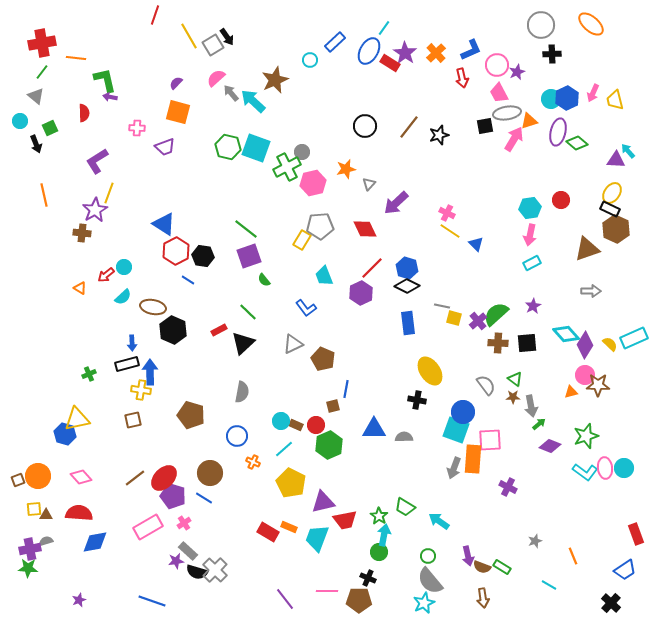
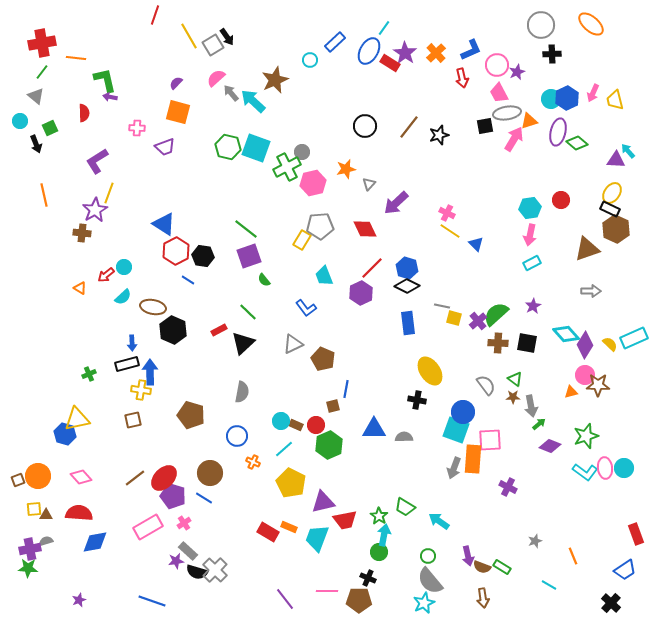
black square at (527, 343): rotated 15 degrees clockwise
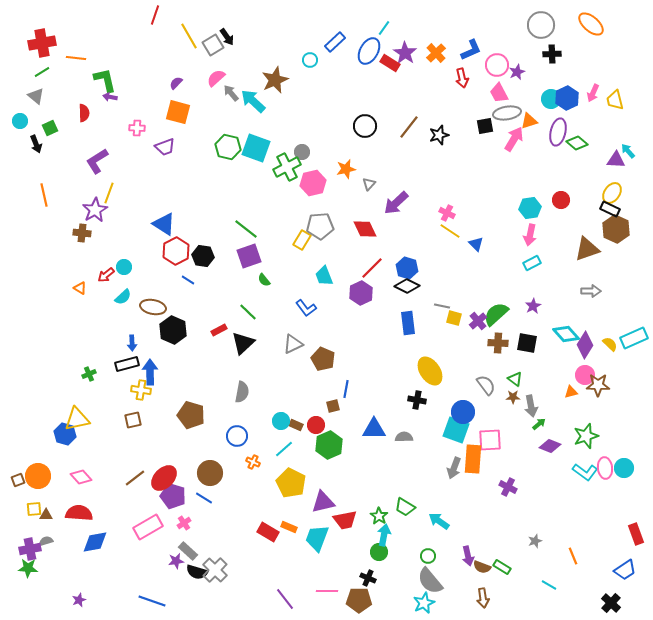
green line at (42, 72): rotated 21 degrees clockwise
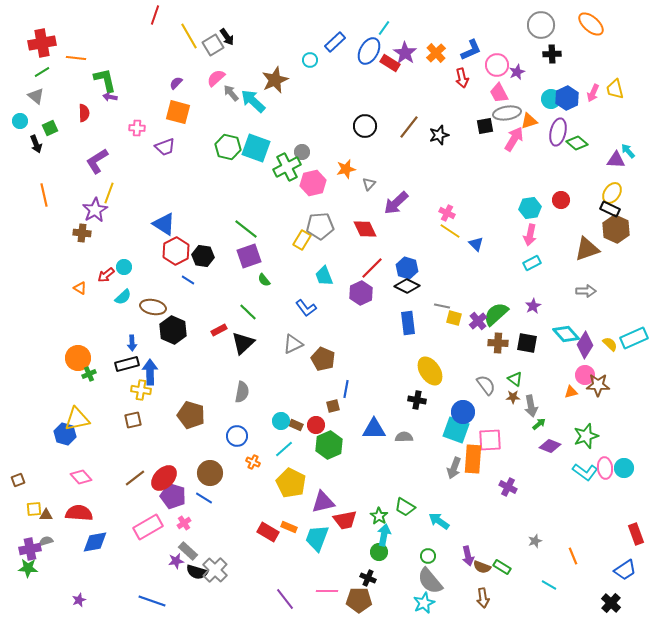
yellow trapezoid at (615, 100): moved 11 px up
gray arrow at (591, 291): moved 5 px left
orange circle at (38, 476): moved 40 px right, 118 px up
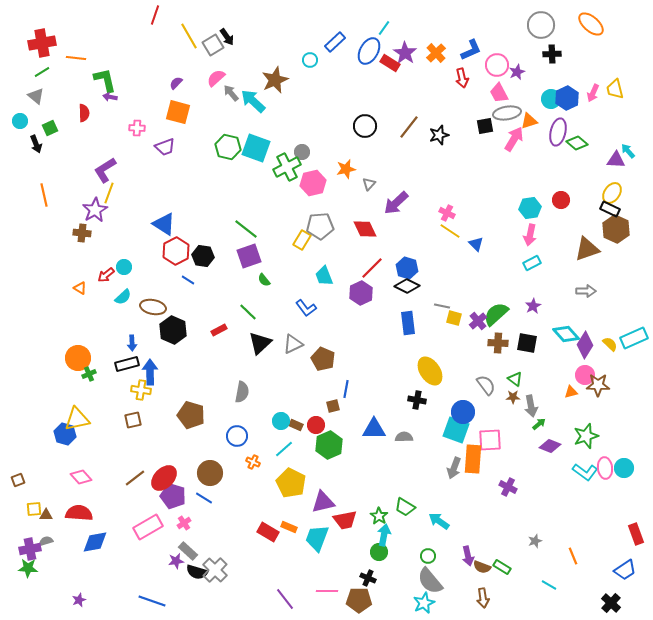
purple L-shape at (97, 161): moved 8 px right, 9 px down
black triangle at (243, 343): moved 17 px right
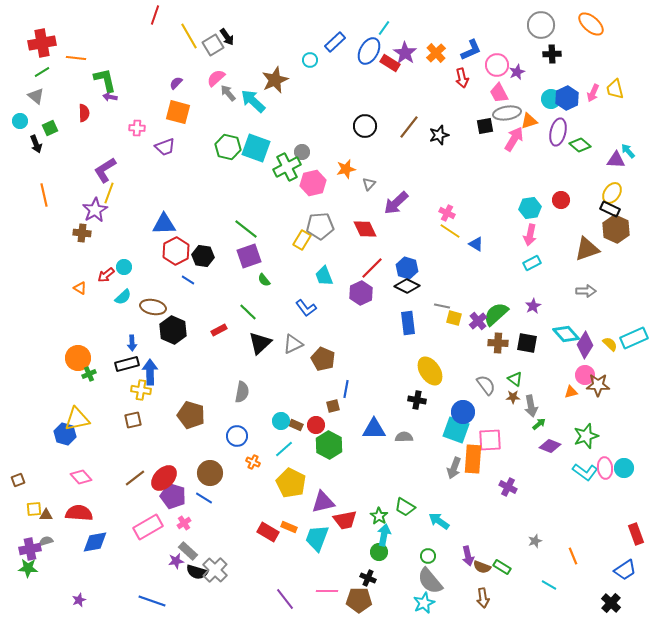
gray arrow at (231, 93): moved 3 px left
green diamond at (577, 143): moved 3 px right, 2 px down
blue triangle at (164, 224): rotated 35 degrees counterclockwise
blue triangle at (476, 244): rotated 14 degrees counterclockwise
green hexagon at (329, 445): rotated 8 degrees counterclockwise
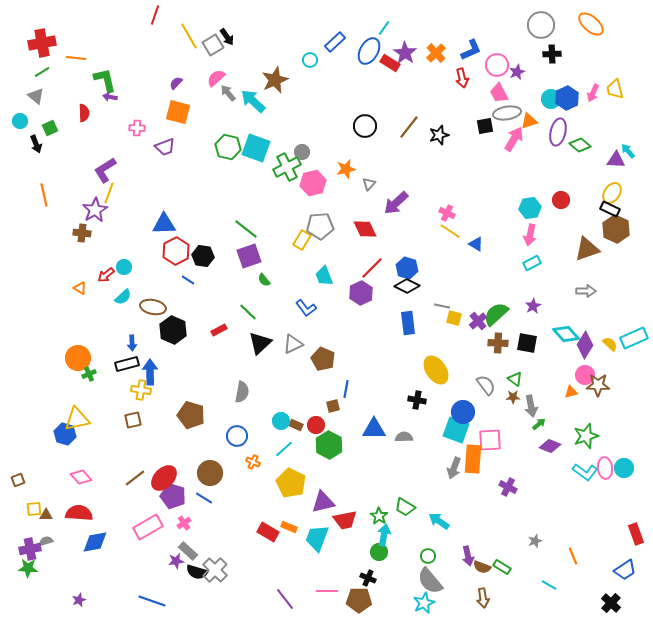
yellow ellipse at (430, 371): moved 6 px right, 1 px up
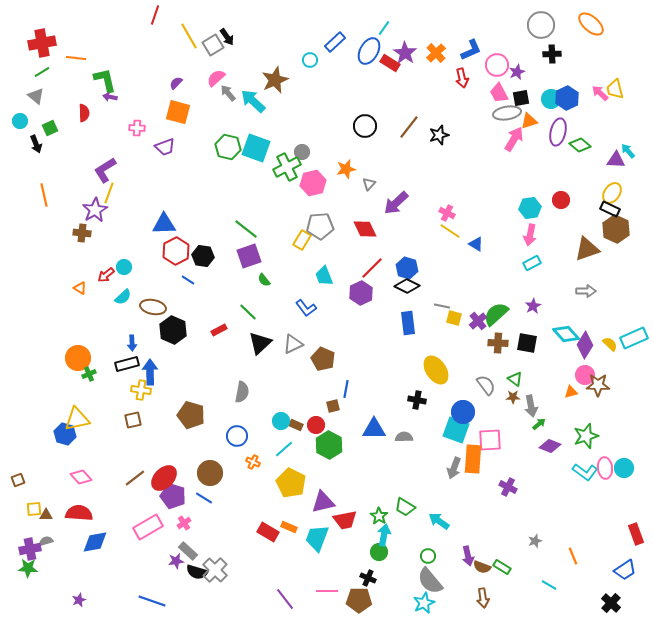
pink arrow at (593, 93): moved 7 px right; rotated 108 degrees clockwise
black square at (485, 126): moved 36 px right, 28 px up
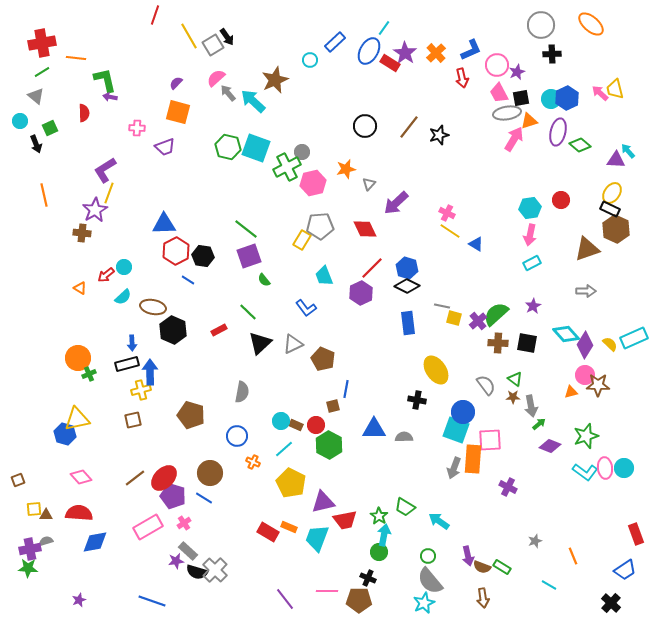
yellow cross at (141, 390): rotated 24 degrees counterclockwise
